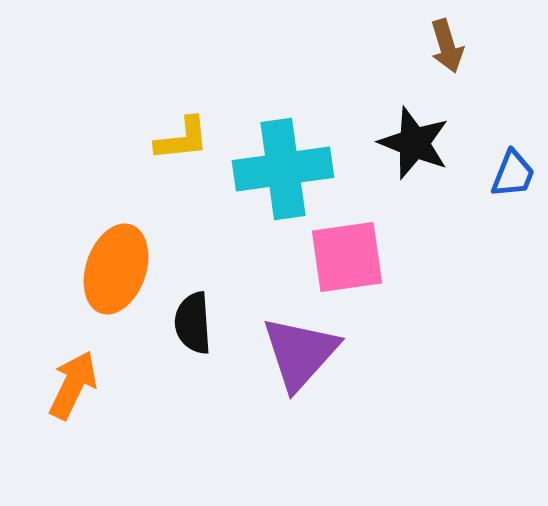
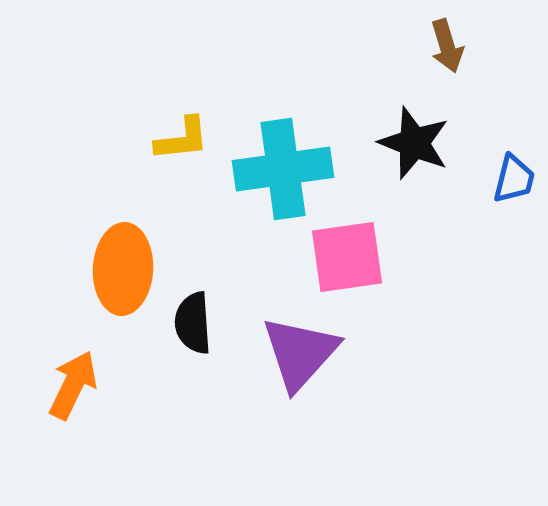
blue trapezoid: moved 1 px right, 5 px down; rotated 8 degrees counterclockwise
orange ellipse: moved 7 px right; rotated 16 degrees counterclockwise
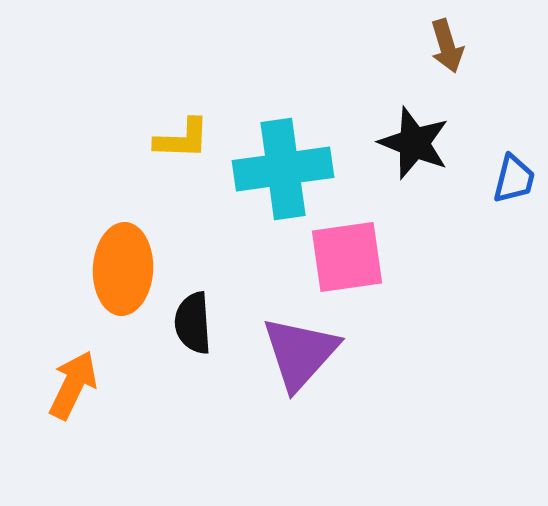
yellow L-shape: rotated 8 degrees clockwise
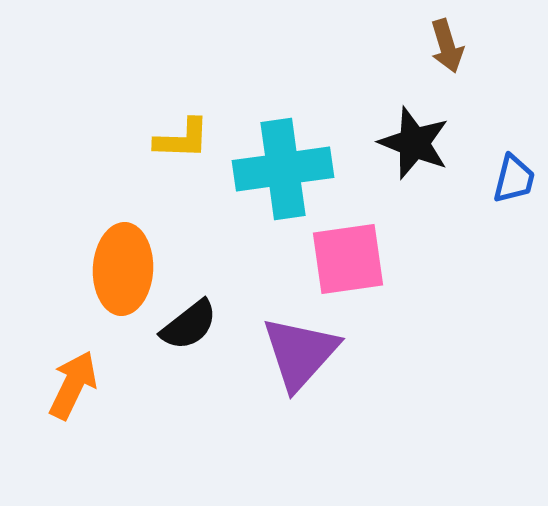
pink square: moved 1 px right, 2 px down
black semicircle: moved 4 px left, 2 px down; rotated 124 degrees counterclockwise
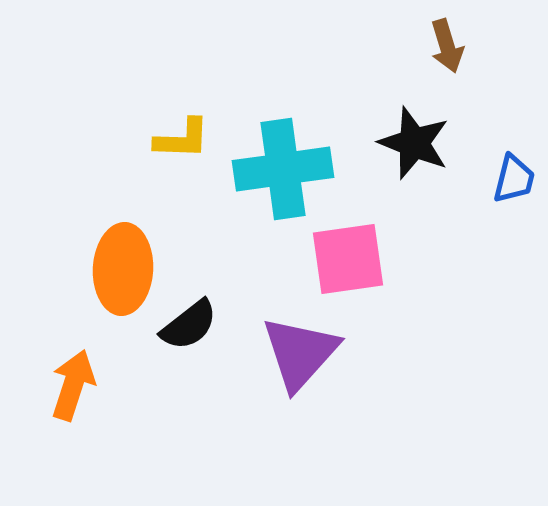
orange arrow: rotated 8 degrees counterclockwise
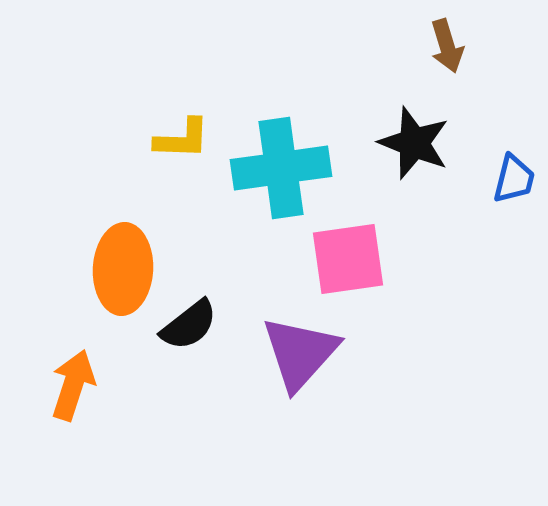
cyan cross: moved 2 px left, 1 px up
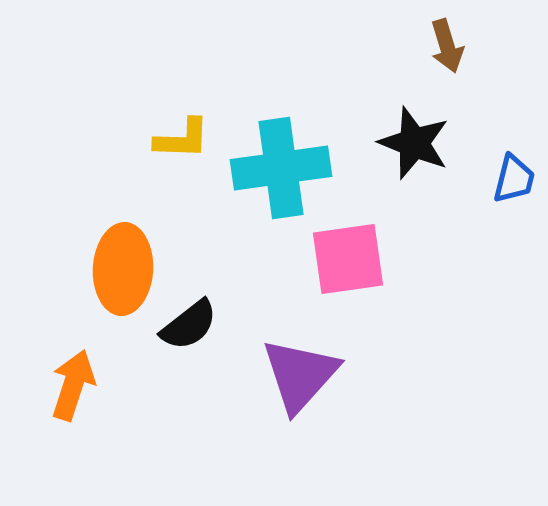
purple triangle: moved 22 px down
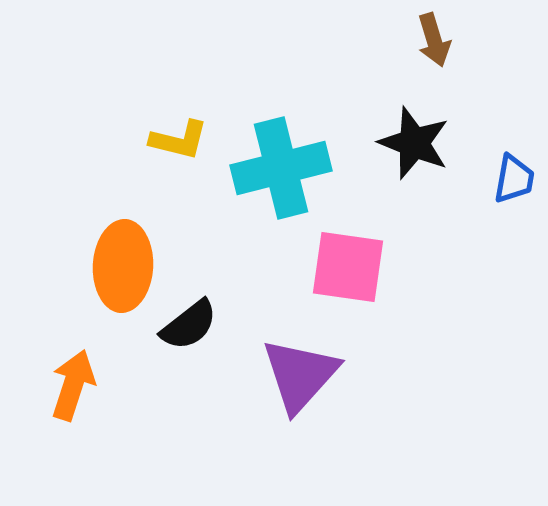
brown arrow: moved 13 px left, 6 px up
yellow L-shape: moved 3 px left, 1 px down; rotated 12 degrees clockwise
cyan cross: rotated 6 degrees counterclockwise
blue trapezoid: rotated 4 degrees counterclockwise
pink square: moved 8 px down; rotated 16 degrees clockwise
orange ellipse: moved 3 px up
